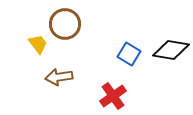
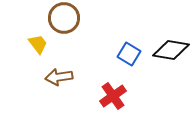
brown circle: moved 1 px left, 6 px up
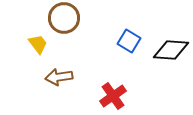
black diamond: rotated 6 degrees counterclockwise
blue square: moved 13 px up
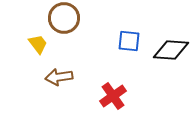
blue square: rotated 25 degrees counterclockwise
